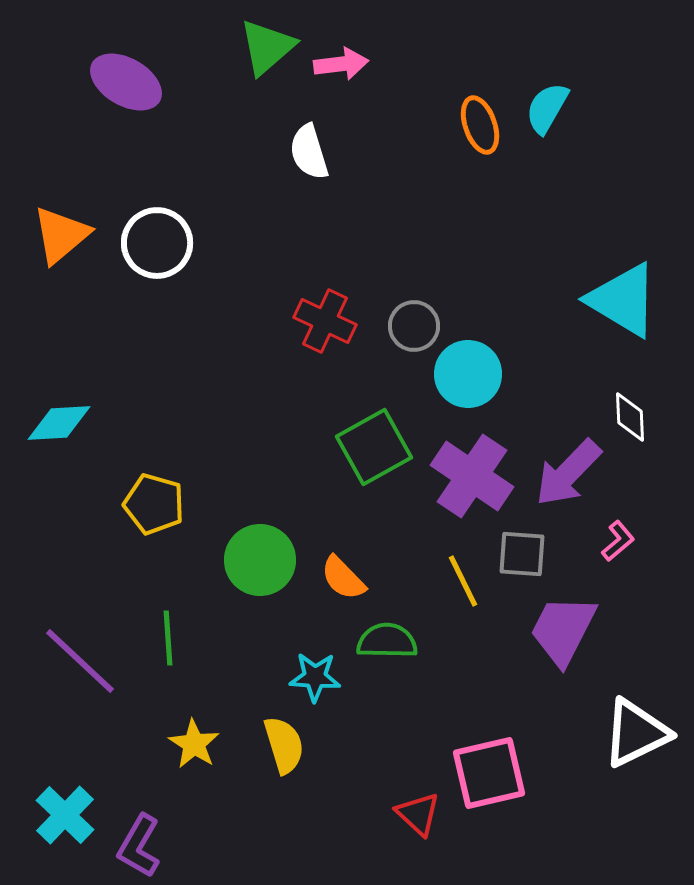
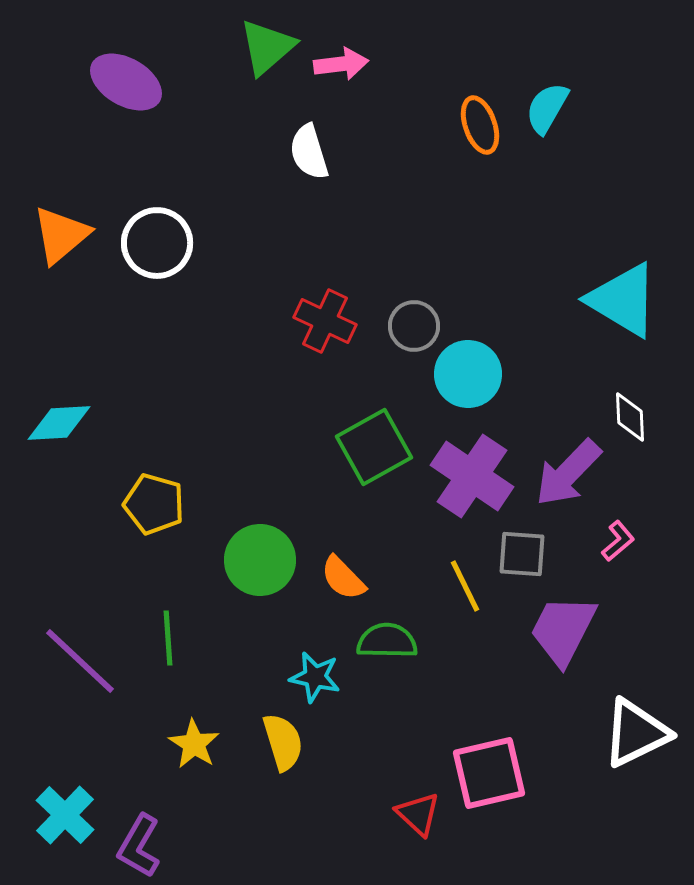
yellow line: moved 2 px right, 5 px down
cyan star: rotated 9 degrees clockwise
yellow semicircle: moved 1 px left, 3 px up
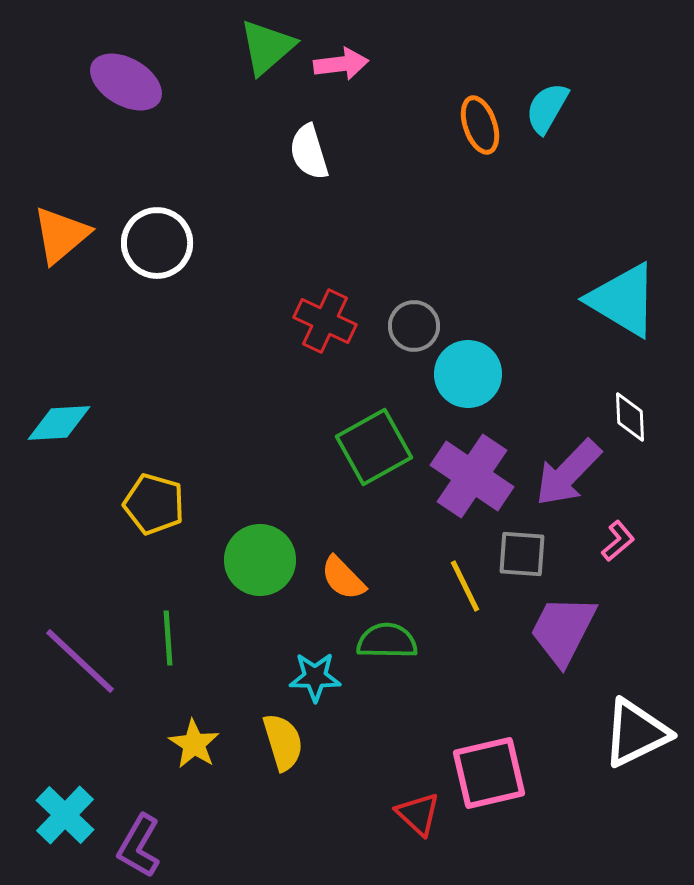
cyan star: rotated 12 degrees counterclockwise
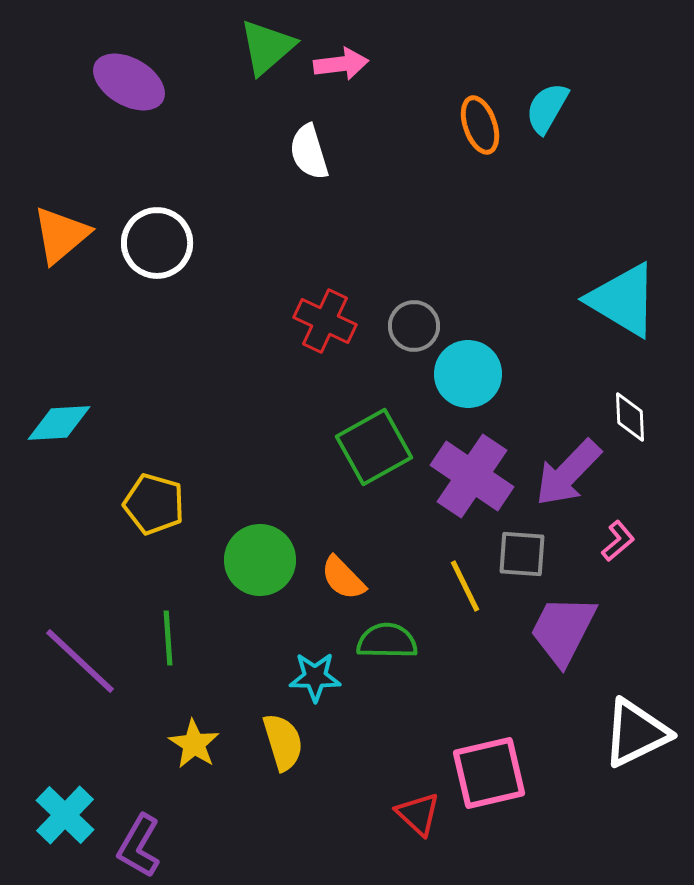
purple ellipse: moved 3 px right
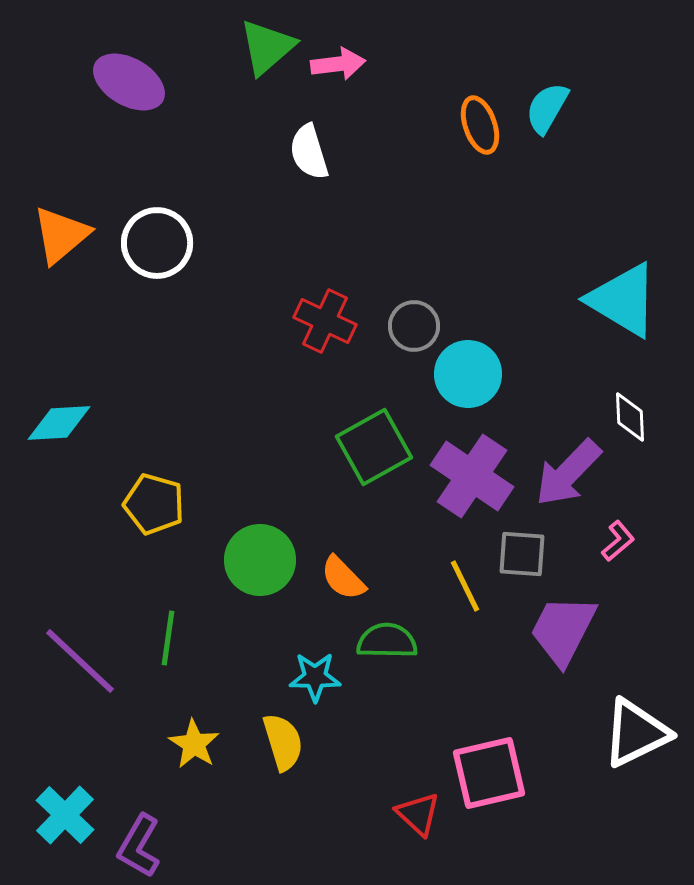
pink arrow: moved 3 px left
green line: rotated 12 degrees clockwise
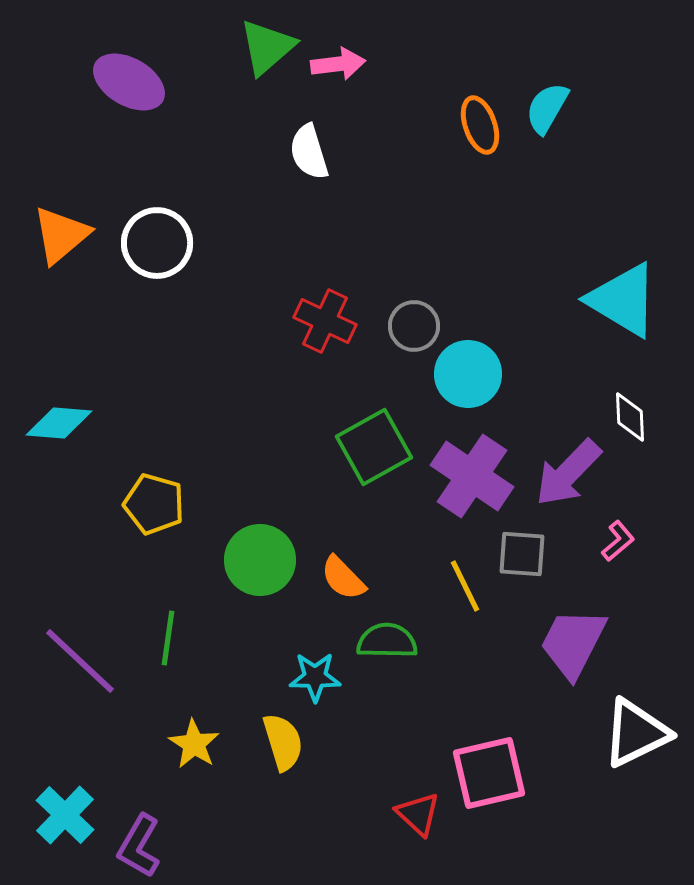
cyan diamond: rotated 8 degrees clockwise
purple trapezoid: moved 10 px right, 13 px down
